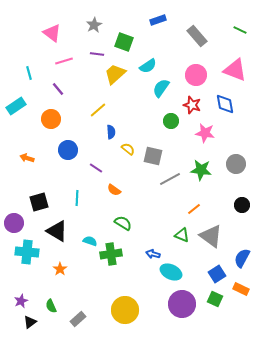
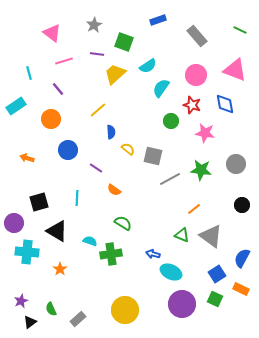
green semicircle at (51, 306): moved 3 px down
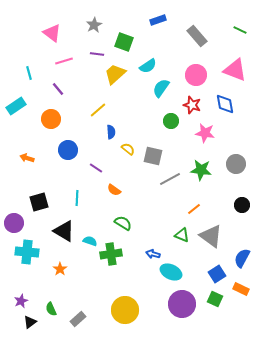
black triangle at (57, 231): moved 7 px right
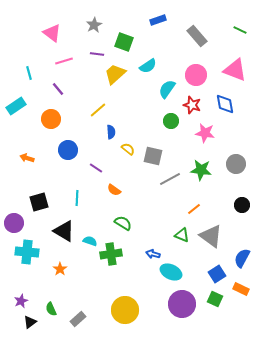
cyan semicircle at (161, 88): moved 6 px right, 1 px down
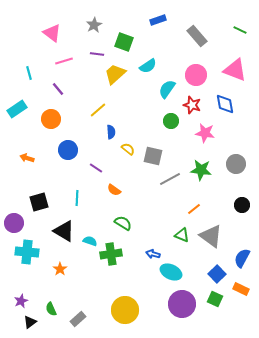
cyan rectangle at (16, 106): moved 1 px right, 3 px down
blue square at (217, 274): rotated 12 degrees counterclockwise
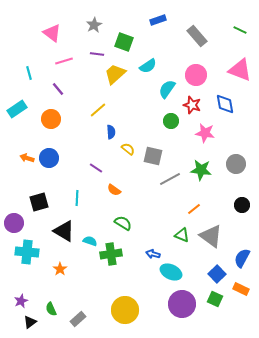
pink triangle at (235, 70): moved 5 px right
blue circle at (68, 150): moved 19 px left, 8 px down
